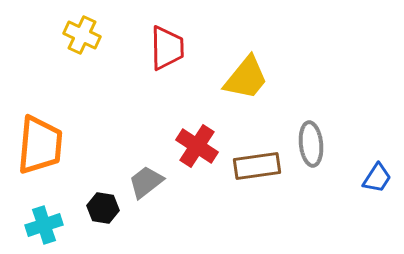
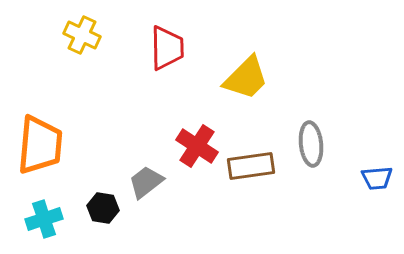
yellow trapezoid: rotated 6 degrees clockwise
brown rectangle: moved 6 px left
blue trapezoid: rotated 52 degrees clockwise
cyan cross: moved 6 px up
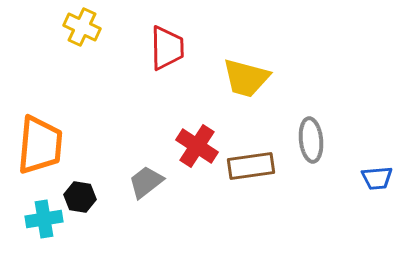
yellow cross: moved 8 px up
yellow trapezoid: rotated 60 degrees clockwise
gray ellipse: moved 4 px up
black hexagon: moved 23 px left, 11 px up
cyan cross: rotated 9 degrees clockwise
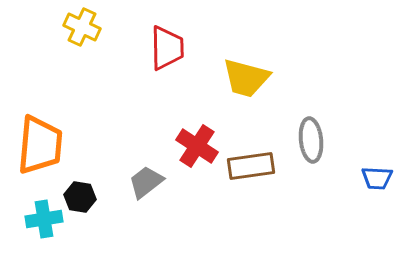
blue trapezoid: rotated 8 degrees clockwise
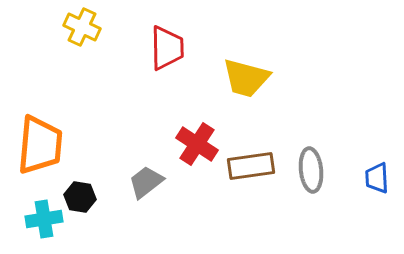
gray ellipse: moved 30 px down
red cross: moved 2 px up
blue trapezoid: rotated 84 degrees clockwise
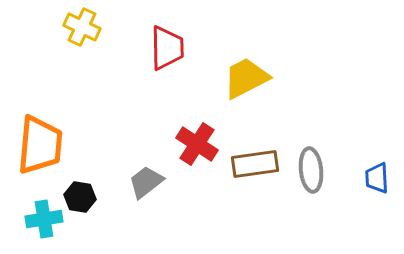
yellow trapezoid: rotated 138 degrees clockwise
brown rectangle: moved 4 px right, 2 px up
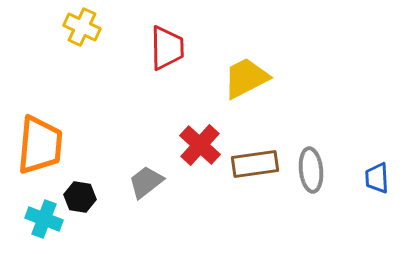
red cross: moved 3 px right, 1 px down; rotated 9 degrees clockwise
cyan cross: rotated 30 degrees clockwise
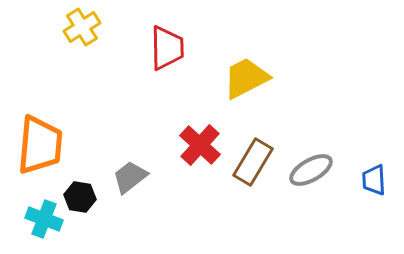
yellow cross: rotated 33 degrees clockwise
brown rectangle: moved 2 px left, 2 px up; rotated 51 degrees counterclockwise
gray ellipse: rotated 66 degrees clockwise
blue trapezoid: moved 3 px left, 2 px down
gray trapezoid: moved 16 px left, 5 px up
